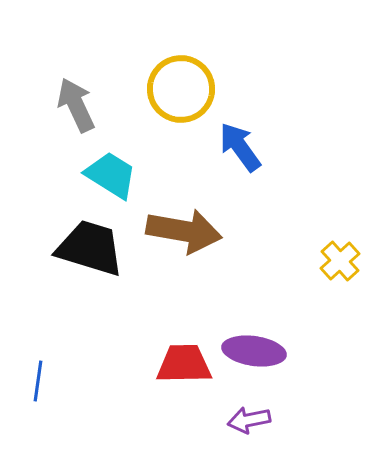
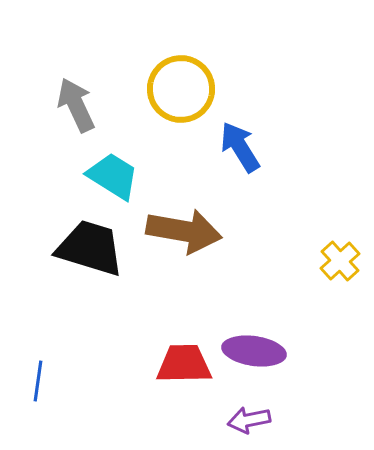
blue arrow: rotated 4 degrees clockwise
cyan trapezoid: moved 2 px right, 1 px down
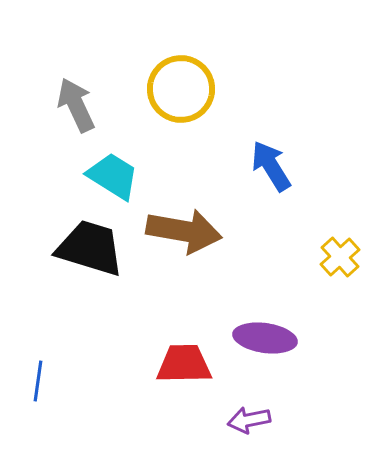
blue arrow: moved 31 px right, 19 px down
yellow cross: moved 4 px up
purple ellipse: moved 11 px right, 13 px up
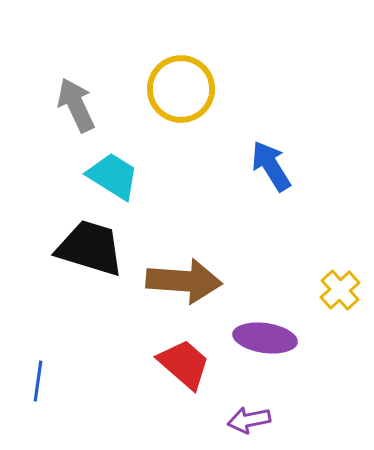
brown arrow: moved 50 px down; rotated 6 degrees counterclockwise
yellow cross: moved 33 px down
red trapezoid: rotated 42 degrees clockwise
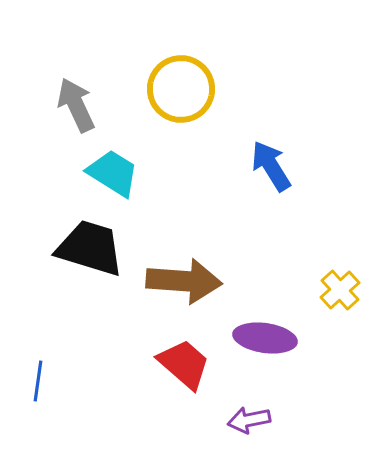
cyan trapezoid: moved 3 px up
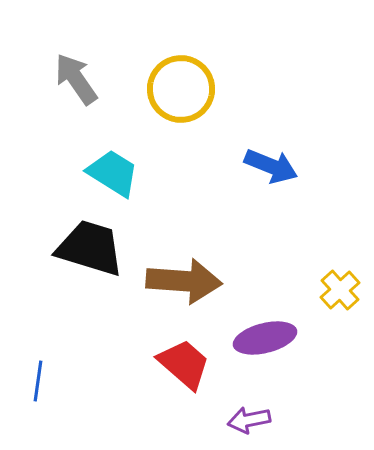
gray arrow: moved 26 px up; rotated 10 degrees counterclockwise
blue arrow: rotated 144 degrees clockwise
purple ellipse: rotated 22 degrees counterclockwise
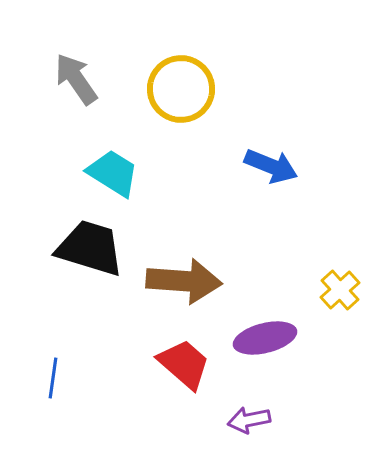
blue line: moved 15 px right, 3 px up
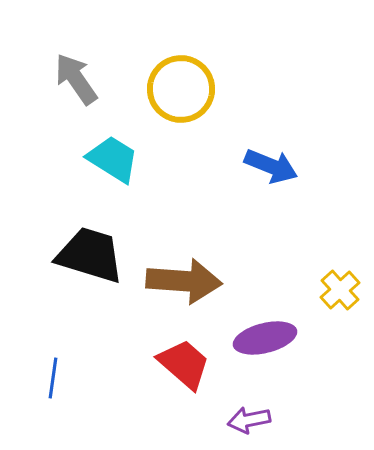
cyan trapezoid: moved 14 px up
black trapezoid: moved 7 px down
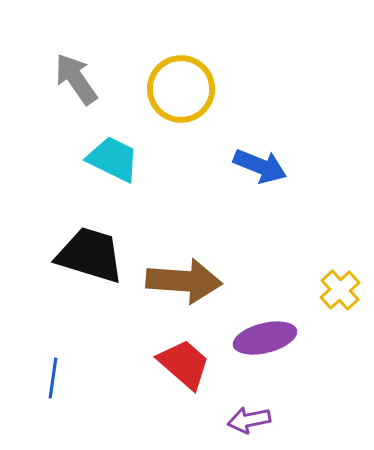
cyan trapezoid: rotated 6 degrees counterclockwise
blue arrow: moved 11 px left
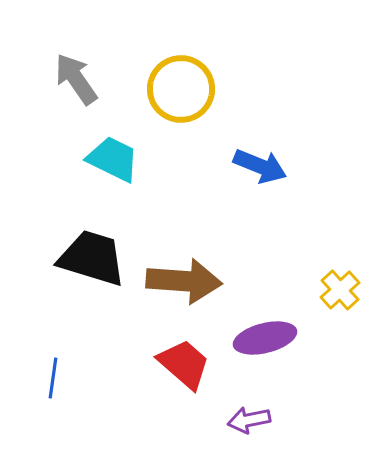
black trapezoid: moved 2 px right, 3 px down
